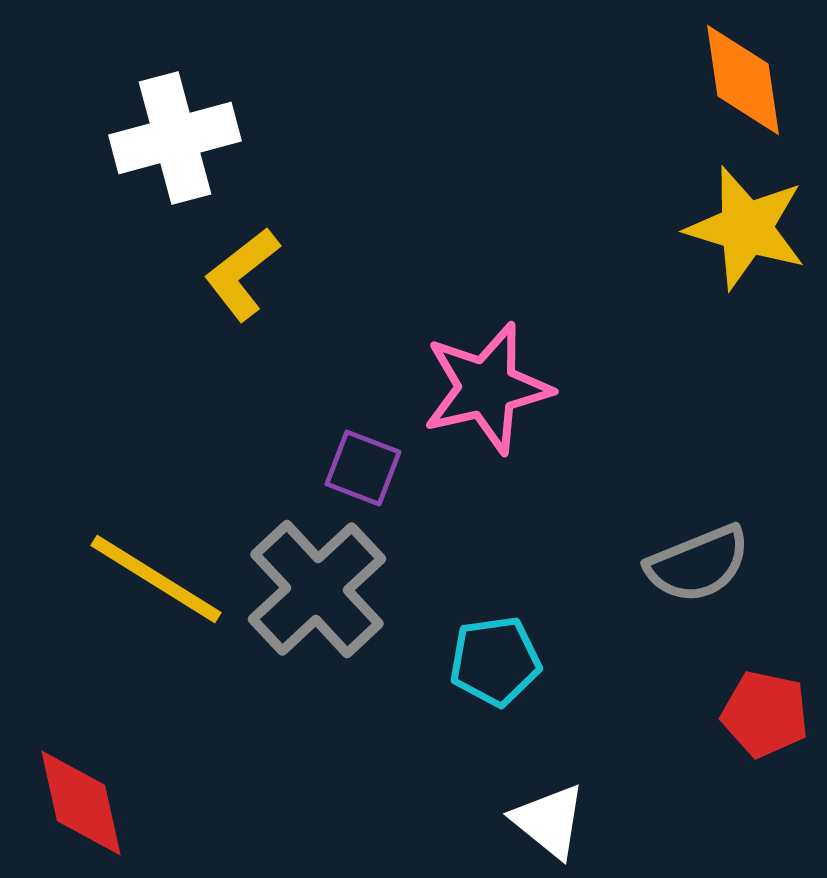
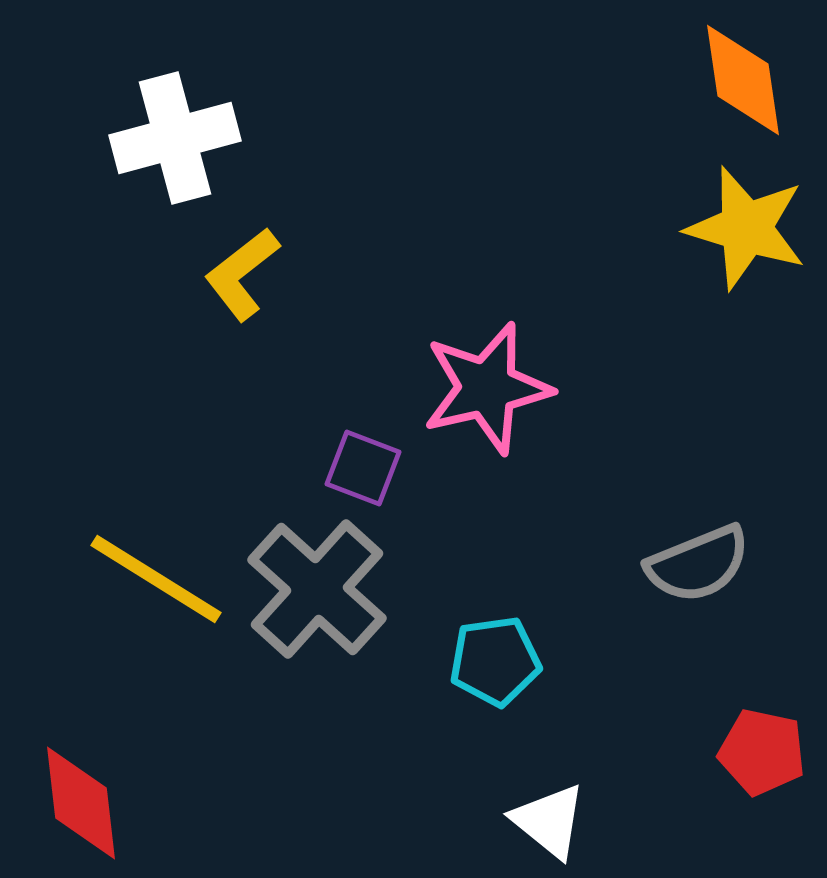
gray cross: rotated 5 degrees counterclockwise
red pentagon: moved 3 px left, 38 px down
red diamond: rotated 6 degrees clockwise
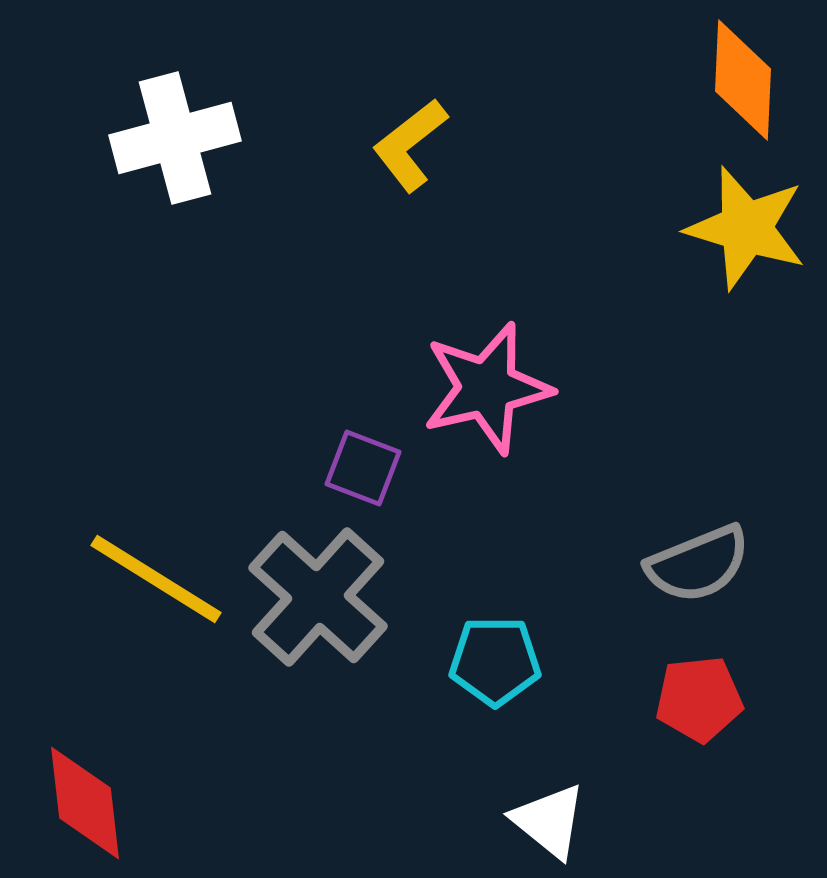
orange diamond: rotated 11 degrees clockwise
yellow L-shape: moved 168 px right, 129 px up
gray cross: moved 1 px right, 8 px down
cyan pentagon: rotated 8 degrees clockwise
red pentagon: moved 63 px left, 53 px up; rotated 18 degrees counterclockwise
red diamond: moved 4 px right
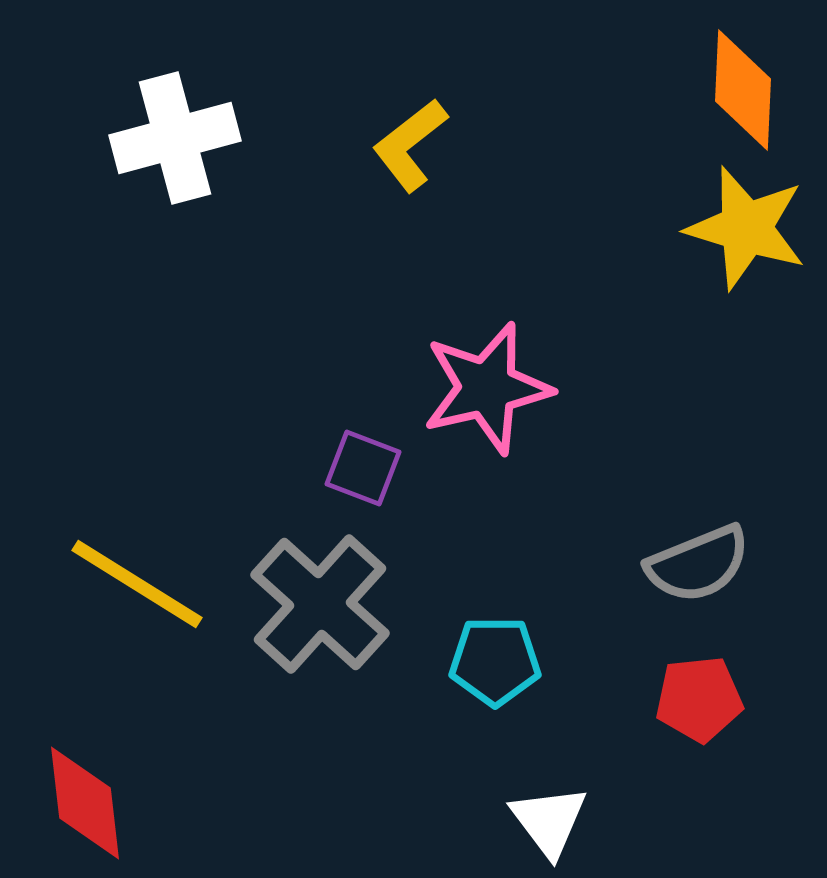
orange diamond: moved 10 px down
yellow line: moved 19 px left, 5 px down
gray cross: moved 2 px right, 7 px down
white triangle: rotated 14 degrees clockwise
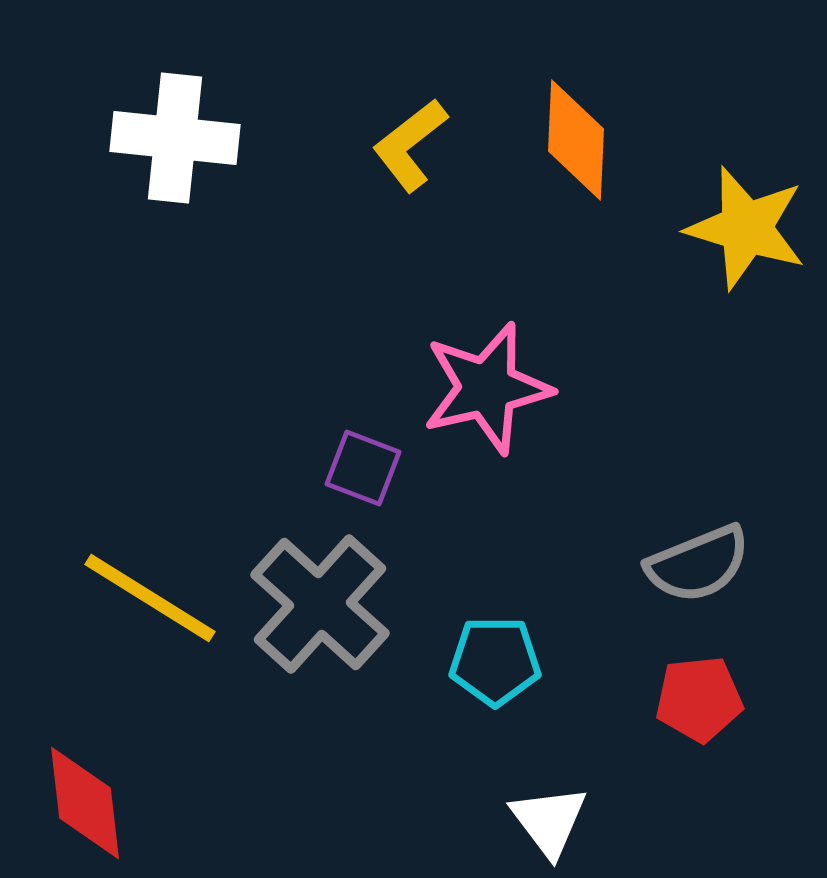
orange diamond: moved 167 px left, 50 px down
white cross: rotated 21 degrees clockwise
yellow line: moved 13 px right, 14 px down
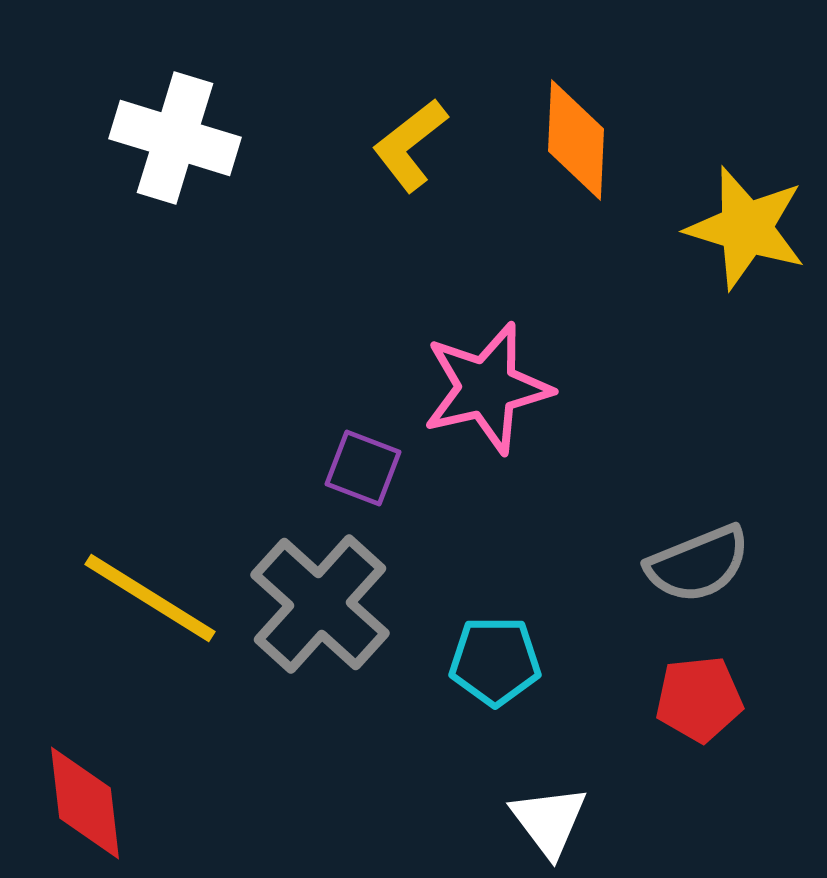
white cross: rotated 11 degrees clockwise
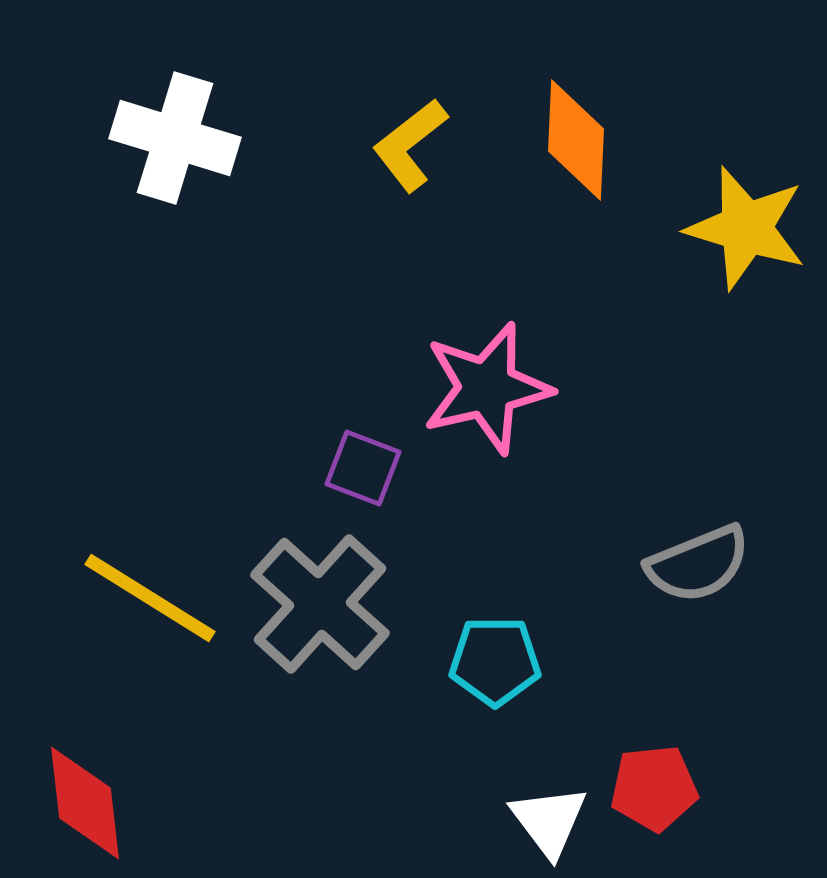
red pentagon: moved 45 px left, 89 px down
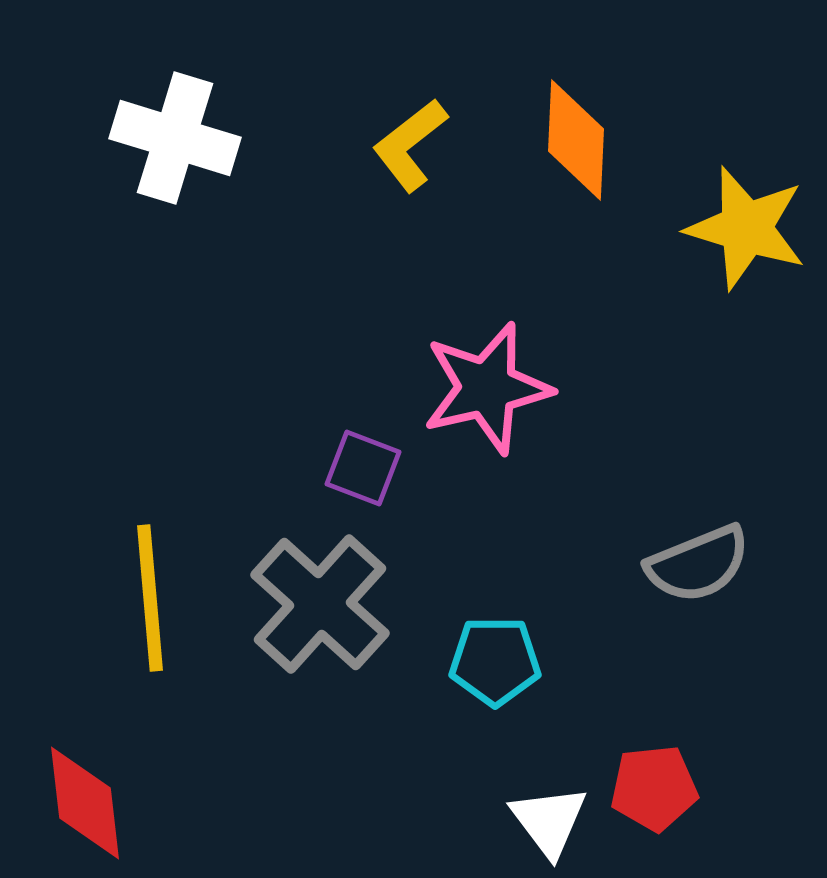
yellow line: rotated 53 degrees clockwise
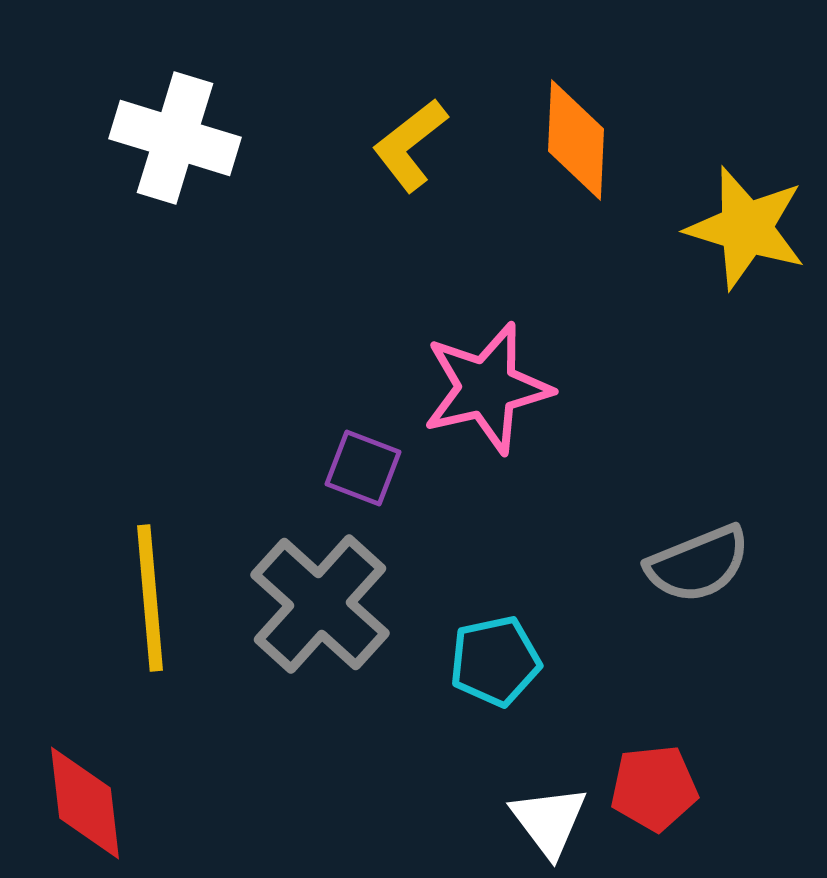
cyan pentagon: rotated 12 degrees counterclockwise
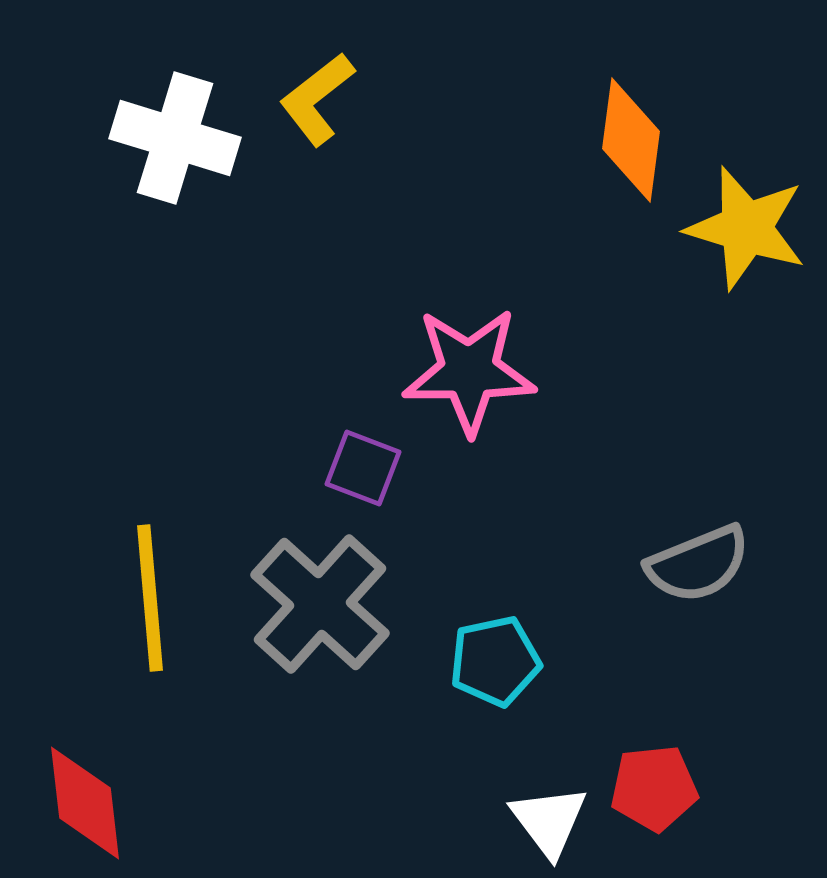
orange diamond: moved 55 px right; rotated 5 degrees clockwise
yellow L-shape: moved 93 px left, 46 px up
pink star: moved 18 px left, 17 px up; rotated 13 degrees clockwise
